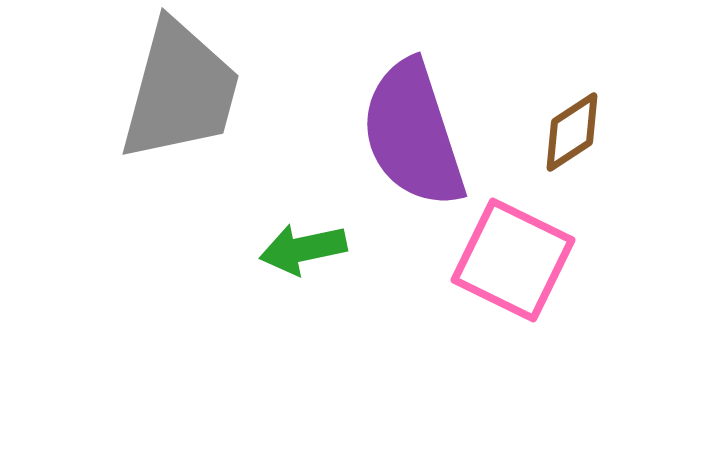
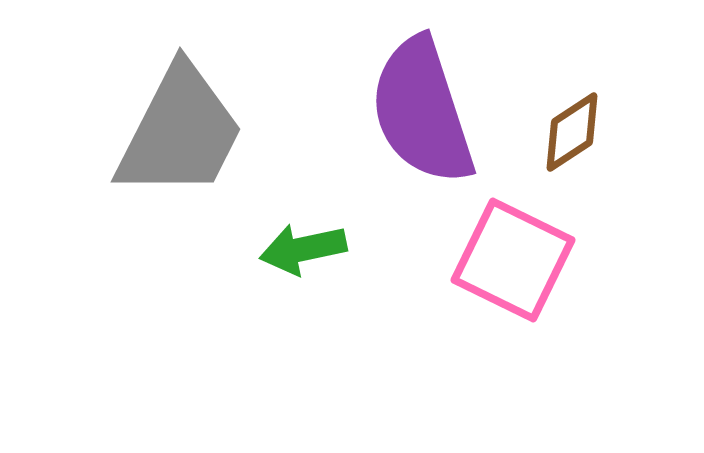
gray trapezoid: moved 41 px down; rotated 12 degrees clockwise
purple semicircle: moved 9 px right, 23 px up
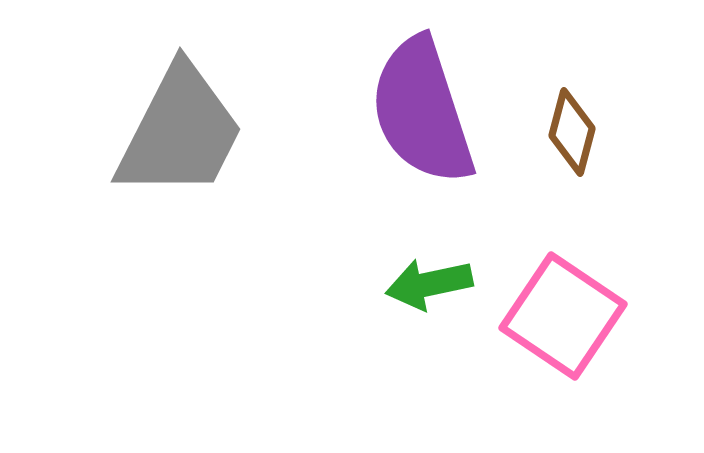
brown diamond: rotated 42 degrees counterclockwise
green arrow: moved 126 px right, 35 px down
pink square: moved 50 px right, 56 px down; rotated 8 degrees clockwise
